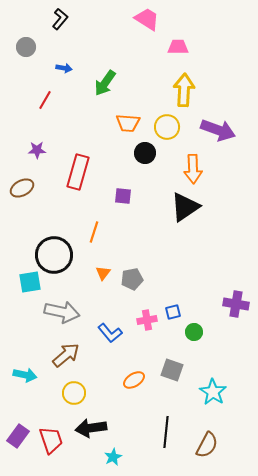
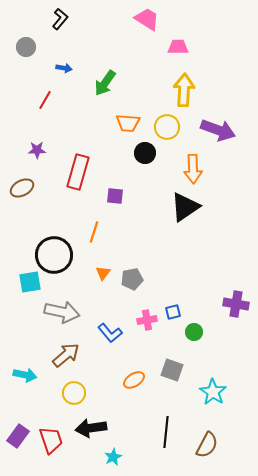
purple square at (123, 196): moved 8 px left
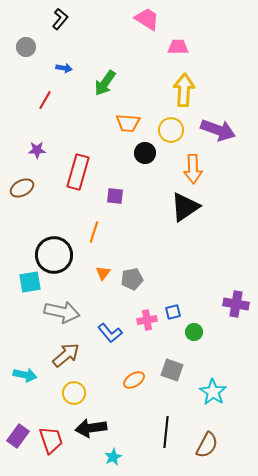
yellow circle at (167, 127): moved 4 px right, 3 px down
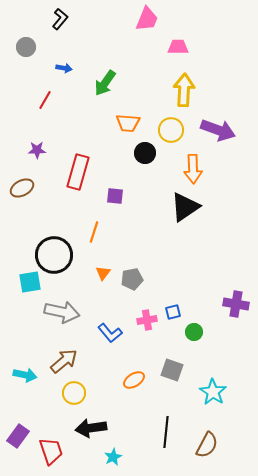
pink trapezoid at (147, 19): rotated 80 degrees clockwise
brown arrow at (66, 355): moved 2 px left, 6 px down
red trapezoid at (51, 440): moved 11 px down
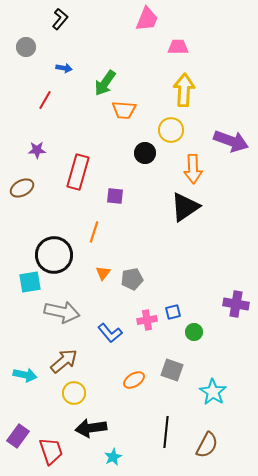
orange trapezoid at (128, 123): moved 4 px left, 13 px up
purple arrow at (218, 130): moved 13 px right, 11 px down
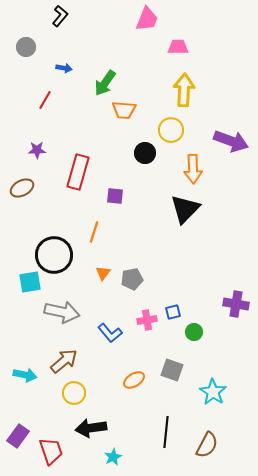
black L-shape at (60, 19): moved 3 px up
black triangle at (185, 207): moved 2 px down; rotated 12 degrees counterclockwise
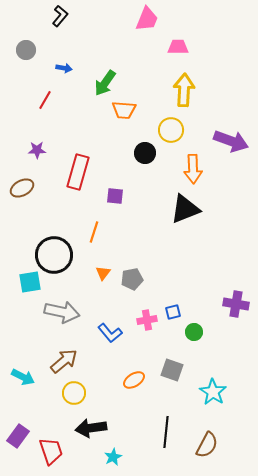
gray circle at (26, 47): moved 3 px down
black triangle at (185, 209): rotated 24 degrees clockwise
cyan arrow at (25, 375): moved 2 px left, 2 px down; rotated 15 degrees clockwise
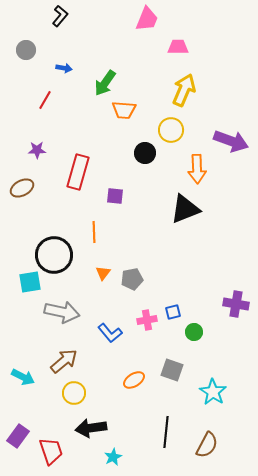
yellow arrow at (184, 90): rotated 20 degrees clockwise
orange arrow at (193, 169): moved 4 px right
orange line at (94, 232): rotated 20 degrees counterclockwise
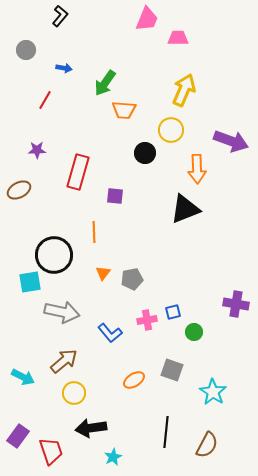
pink trapezoid at (178, 47): moved 9 px up
brown ellipse at (22, 188): moved 3 px left, 2 px down
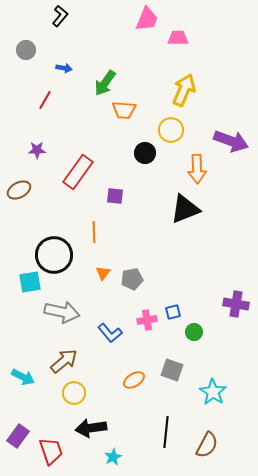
red rectangle at (78, 172): rotated 20 degrees clockwise
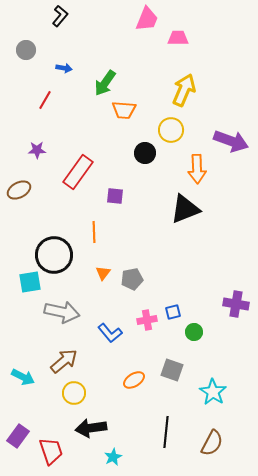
brown semicircle at (207, 445): moved 5 px right, 2 px up
